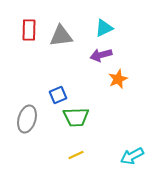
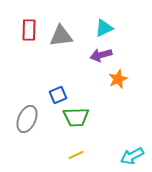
gray ellipse: rotated 8 degrees clockwise
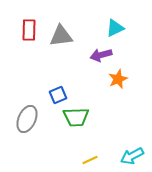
cyan triangle: moved 11 px right
yellow line: moved 14 px right, 5 px down
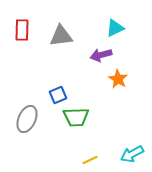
red rectangle: moved 7 px left
orange star: rotated 18 degrees counterclockwise
cyan arrow: moved 2 px up
